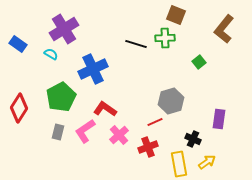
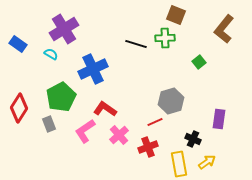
gray rectangle: moved 9 px left, 8 px up; rotated 35 degrees counterclockwise
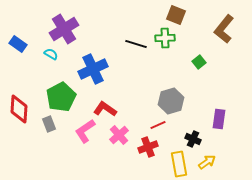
red diamond: moved 1 px down; rotated 28 degrees counterclockwise
red line: moved 3 px right, 3 px down
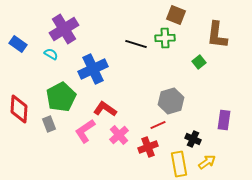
brown L-shape: moved 7 px left, 6 px down; rotated 32 degrees counterclockwise
purple rectangle: moved 5 px right, 1 px down
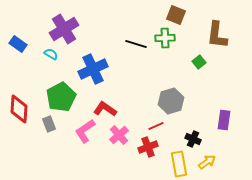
red line: moved 2 px left, 1 px down
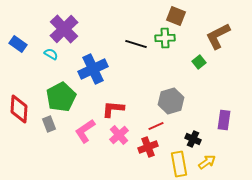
brown square: moved 1 px down
purple cross: rotated 12 degrees counterclockwise
brown L-shape: moved 1 px right, 1 px down; rotated 56 degrees clockwise
red L-shape: moved 8 px right; rotated 30 degrees counterclockwise
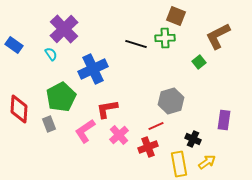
blue rectangle: moved 4 px left, 1 px down
cyan semicircle: rotated 24 degrees clockwise
red L-shape: moved 6 px left; rotated 15 degrees counterclockwise
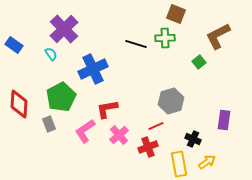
brown square: moved 2 px up
red diamond: moved 5 px up
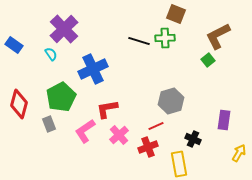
black line: moved 3 px right, 3 px up
green square: moved 9 px right, 2 px up
red diamond: rotated 12 degrees clockwise
yellow arrow: moved 32 px right, 9 px up; rotated 24 degrees counterclockwise
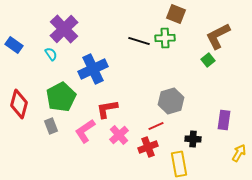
gray rectangle: moved 2 px right, 2 px down
black cross: rotated 21 degrees counterclockwise
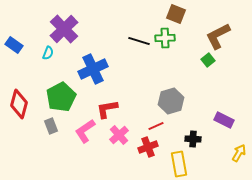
cyan semicircle: moved 3 px left, 1 px up; rotated 56 degrees clockwise
purple rectangle: rotated 72 degrees counterclockwise
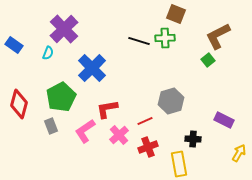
blue cross: moved 1 px left, 1 px up; rotated 20 degrees counterclockwise
red line: moved 11 px left, 5 px up
